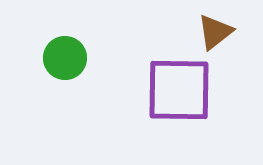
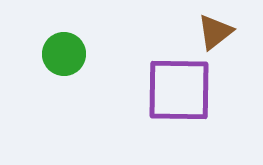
green circle: moved 1 px left, 4 px up
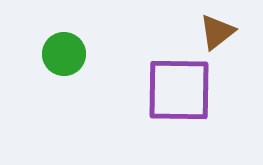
brown triangle: moved 2 px right
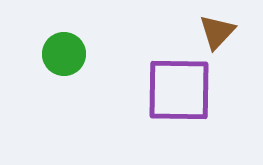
brown triangle: rotated 9 degrees counterclockwise
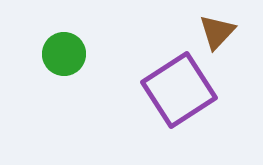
purple square: rotated 34 degrees counterclockwise
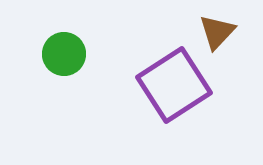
purple square: moved 5 px left, 5 px up
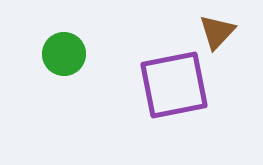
purple square: rotated 22 degrees clockwise
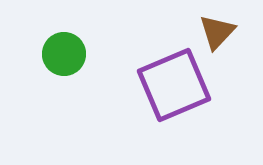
purple square: rotated 12 degrees counterclockwise
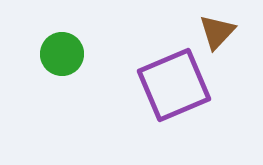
green circle: moved 2 px left
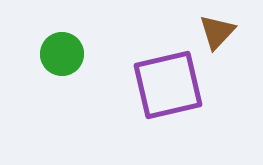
purple square: moved 6 px left; rotated 10 degrees clockwise
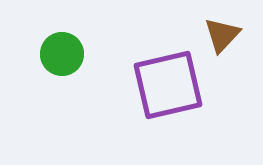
brown triangle: moved 5 px right, 3 px down
